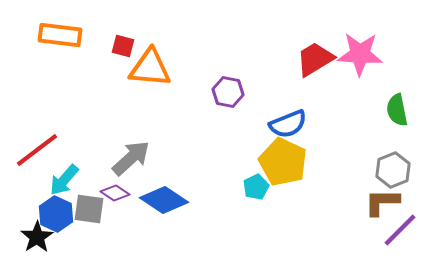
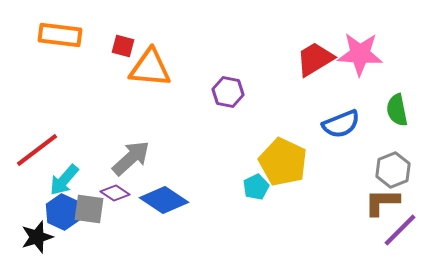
blue semicircle: moved 53 px right
blue hexagon: moved 7 px right, 2 px up
black star: rotated 16 degrees clockwise
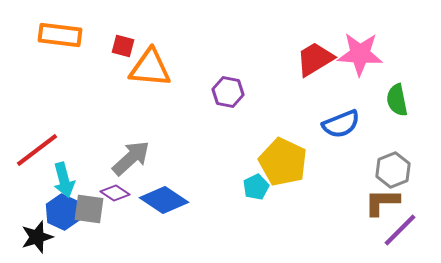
green semicircle: moved 10 px up
cyan arrow: rotated 56 degrees counterclockwise
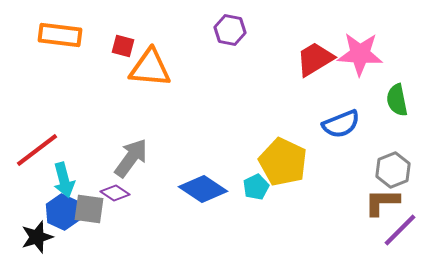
purple hexagon: moved 2 px right, 62 px up
gray arrow: rotated 12 degrees counterclockwise
blue diamond: moved 39 px right, 11 px up
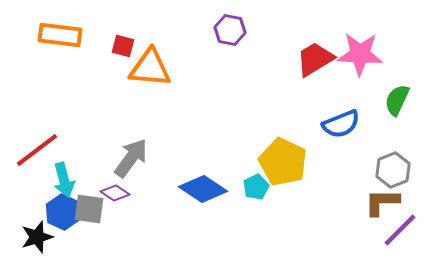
green semicircle: rotated 36 degrees clockwise
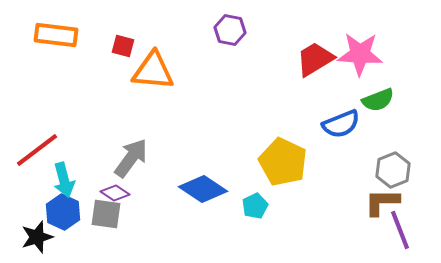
orange rectangle: moved 4 px left
orange triangle: moved 3 px right, 3 px down
green semicircle: moved 19 px left; rotated 136 degrees counterclockwise
cyan pentagon: moved 1 px left, 19 px down
gray square: moved 17 px right, 5 px down
purple line: rotated 66 degrees counterclockwise
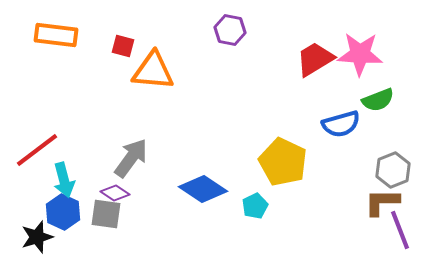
blue semicircle: rotated 6 degrees clockwise
